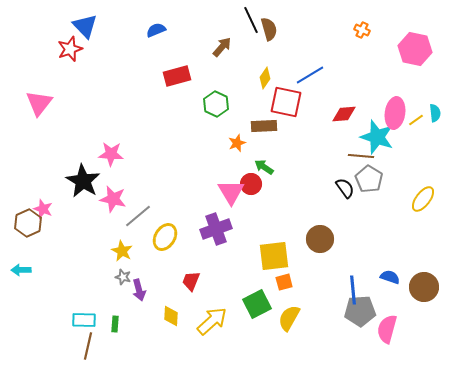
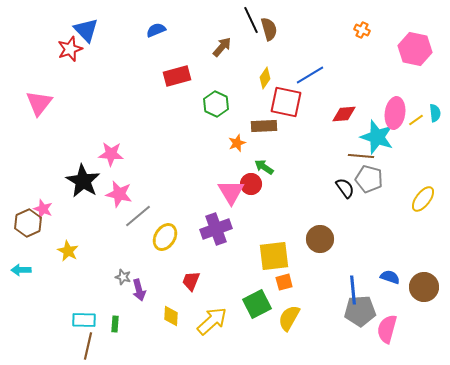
blue triangle at (85, 26): moved 1 px right, 4 px down
gray pentagon at (369, 179): rotated 16 degrees counterclockwise
pink star at (113, 199): moved 6 px right, 5 px up
yellow star at (122, 251): moved 54 px left
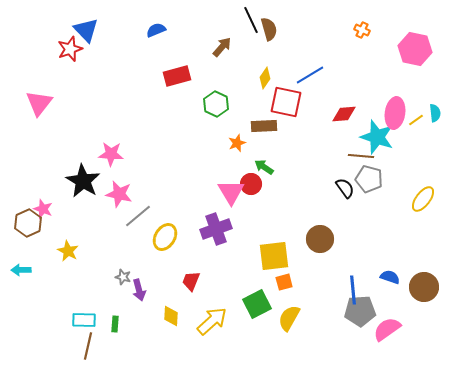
pink semicircle at (387, 329): rotated 40 degrees clockwise
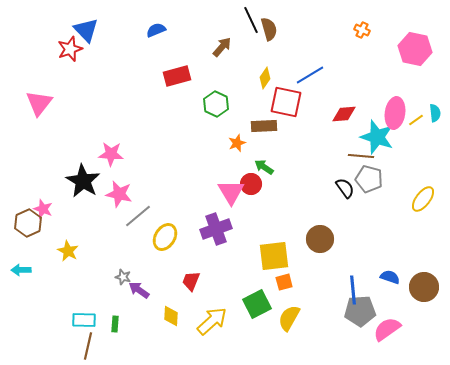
purple arrow at (139, 290): rotated 140 degrees clockwise
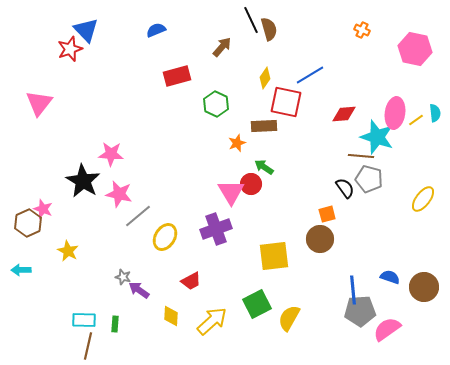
red trapezoid at (191, 281): rotated 140 degrees counterclockwise
orange square at (284, 282): moved 43 px right, 68 px up
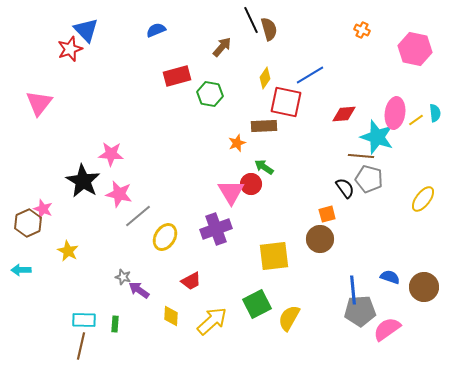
green hexagon at (216, 104): moved 6 px left, 10 px up; rotated 15 degrees counterclockwise
brown line at (88, 346): moved 7 px left
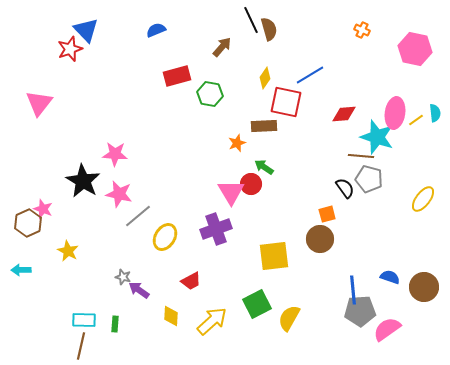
pink star at (111, 154): moved 4 px right
